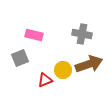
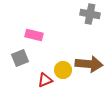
gray cross: moved 8 px right, 20 px up
brown arrow: rotated 24 degrees clockwise
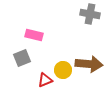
gray square: moved 2 px right
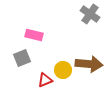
gray cross: rotated 24 degrees clockwise
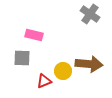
gray square: rotated 24 degrees clockwise
yellow circle: moved 1 px down
red triangle: moved 1 px left, 1 px down
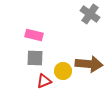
gray square: moved 13 px right
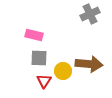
gray cross: rotated 30 degrees clockwise
gray square: moved 4 px right
red triangle: rotated 35 degrees counterclockwise
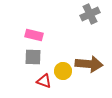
gray square: moved 6 px left, 1 px up
red triangle: rotated 42 degrees counterclockwise
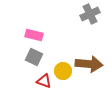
gray square: moved 1 px right; rotated 24 degrees clockwise
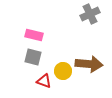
gray square: moved 1 px left; rotated 12 degrees counterclockwise
